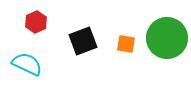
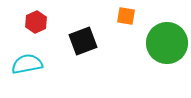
green circle: moved 5 px down
orange square: moved 28 px up
cyan semicircle: rotated 36 degrees counterclockwise
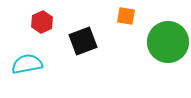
red hexagon: moved 6 px right
green circle: moved 1 px right, 1 px up
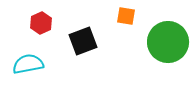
red hexagon: moved 1 px left, 1 px down
cyan semicircle: moved 1 px right
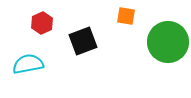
red hexagon: moved 1 px right
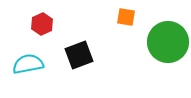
orange square: moved 1 px down
red hexagon: moved 1 px down
black square: moved 4 px left, 14 px down
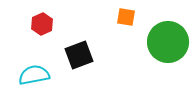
cyan semicircle: moved 6 px right, 11 px down
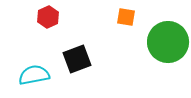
red hexagon: moved 6 px right, 7 px up
black square: moved 2 px left, 4 px down
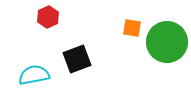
orange square: moved 6 px right, 11 px down
green circle: moved 1 px left
